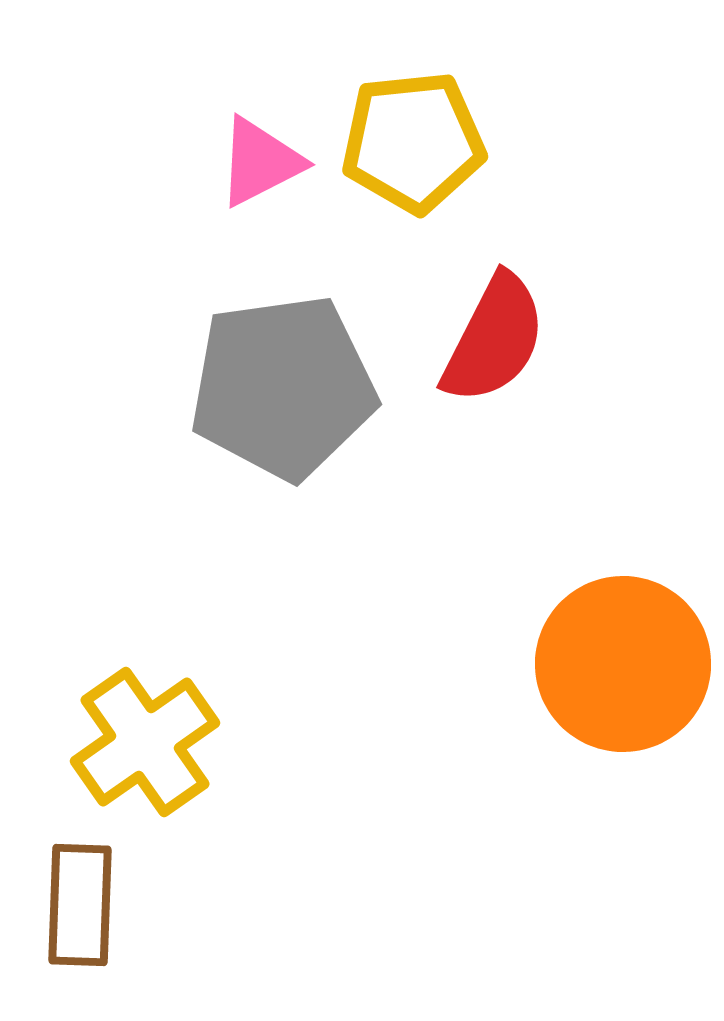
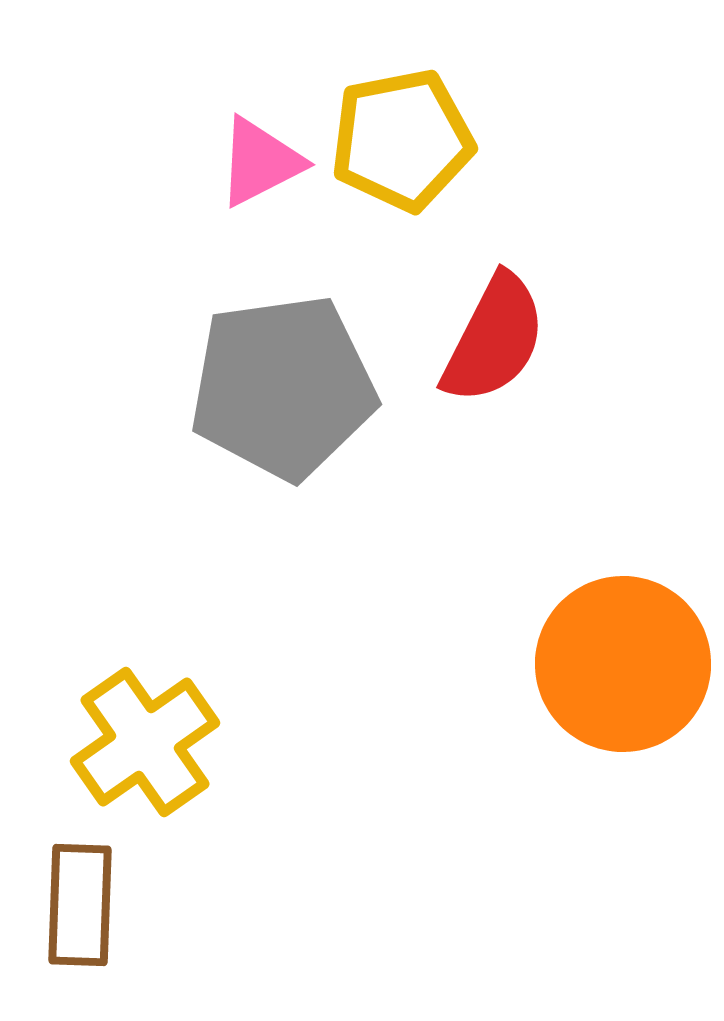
yellow pentagon: moved 11 px left, 2 px up; rotated 5 degrees counterclockwise
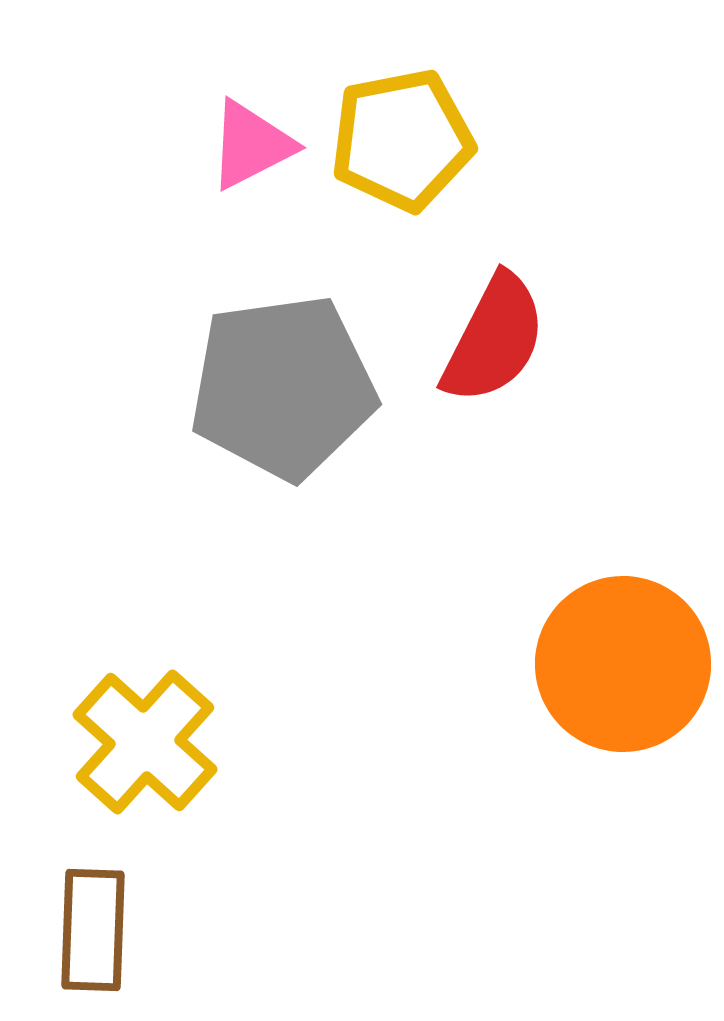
pink triangle: moved 9 px left, 17 px up
yellow cross: rotated 13 degrees counterclockwise
brown rectangle: moved 13 px right, 25 px down
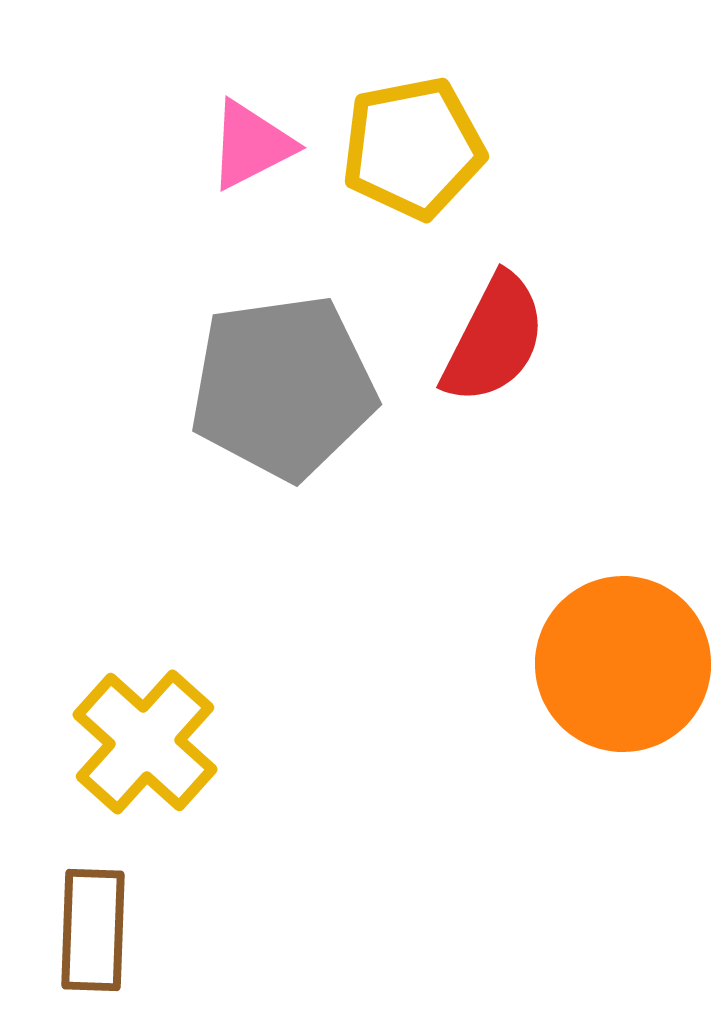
yellow pentagon: moved 11 px right, 8 px down
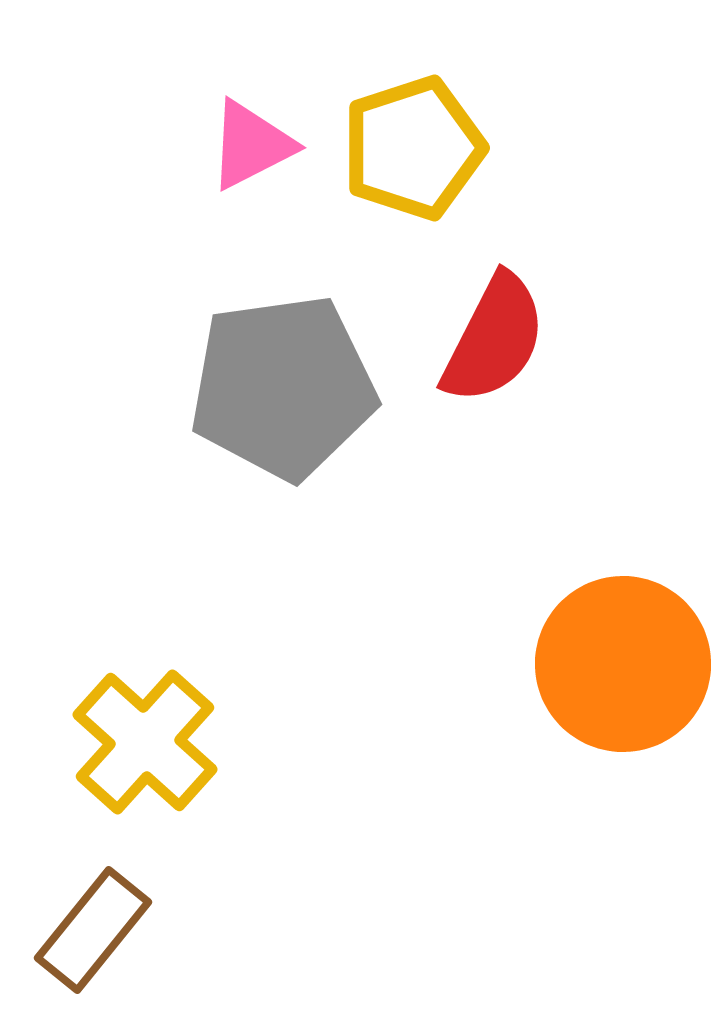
yellow pentagon: rotated 7 degrees counterclockwise
brown rectangle: rotated 37 degrees clockwise
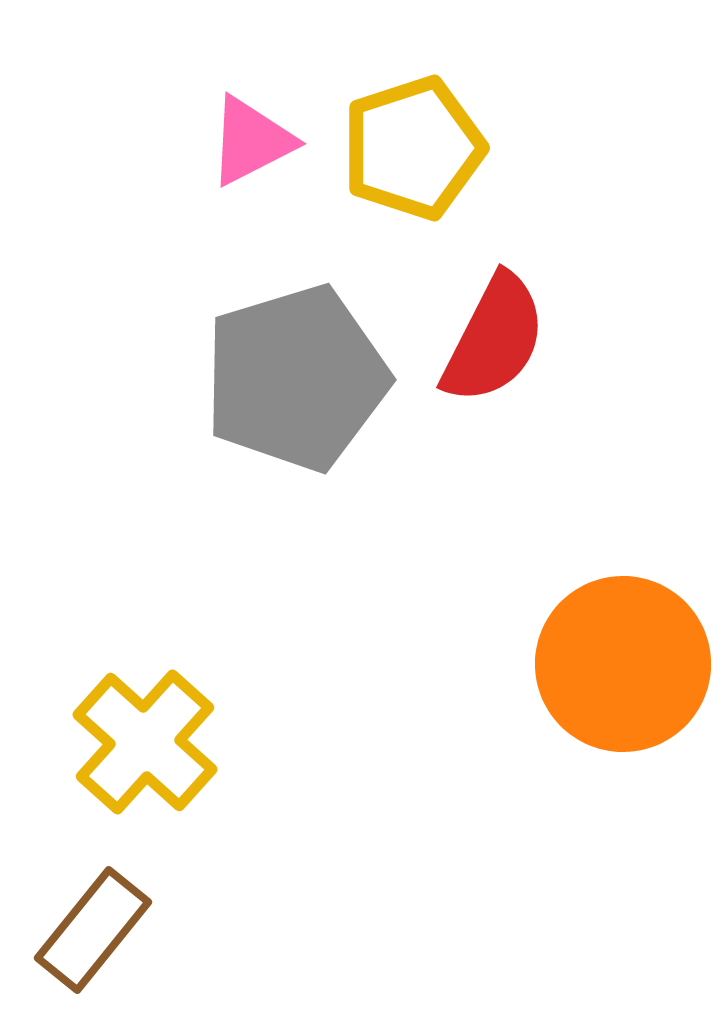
pink triangle: moved 4 px up
gray pentagon: moved 13 px right, 9 px up; rotated 9 degrees counterclockwise
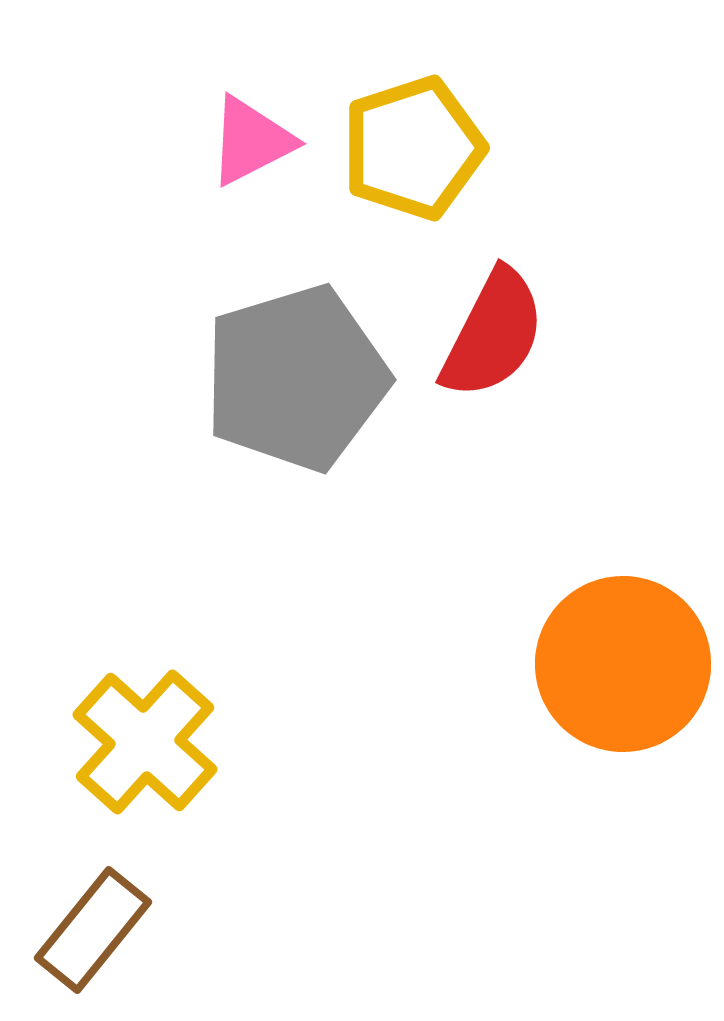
red semicircle: moved 1 px left, 5 px up
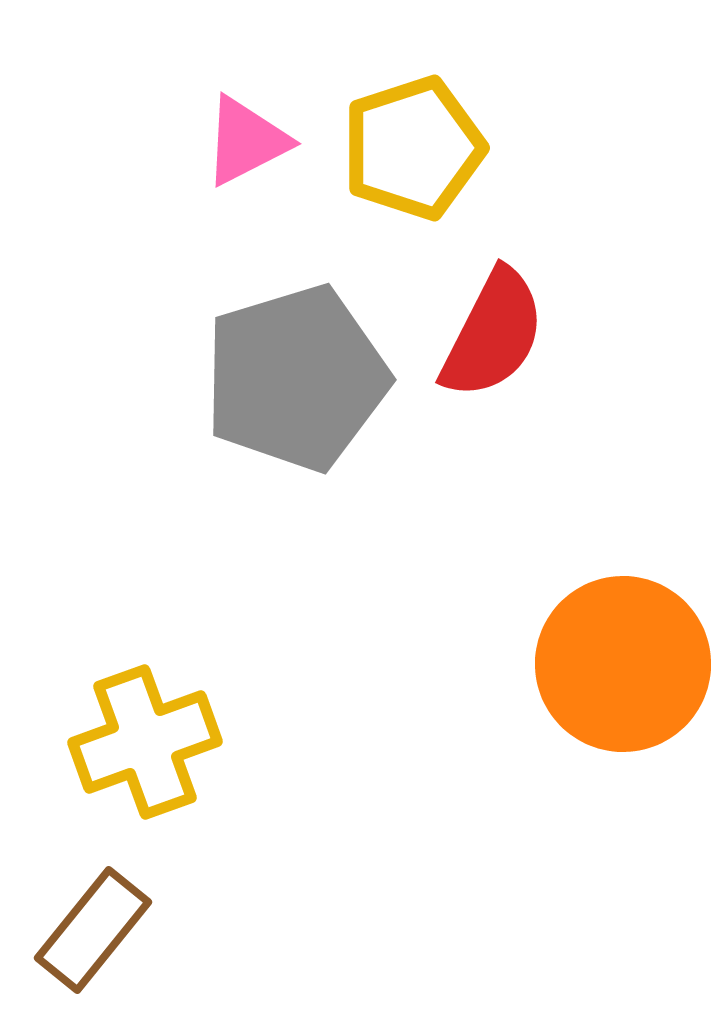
pink triangle: moved 5 px left
yellow cross: rotated 28 degrees clockwise
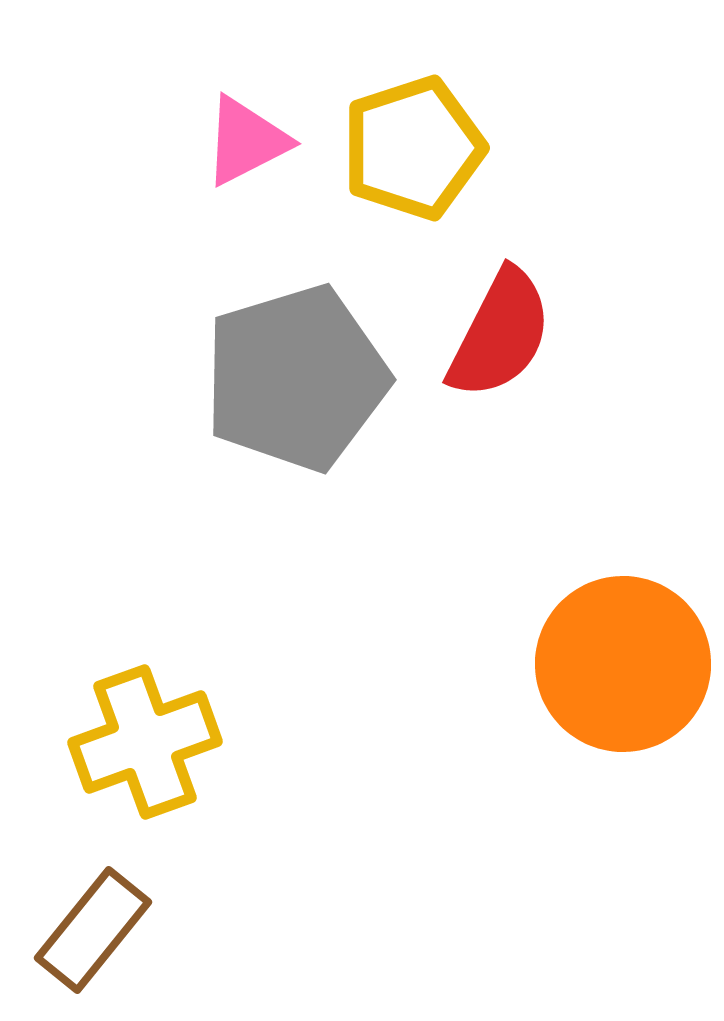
red semicircle: moved 7 px right
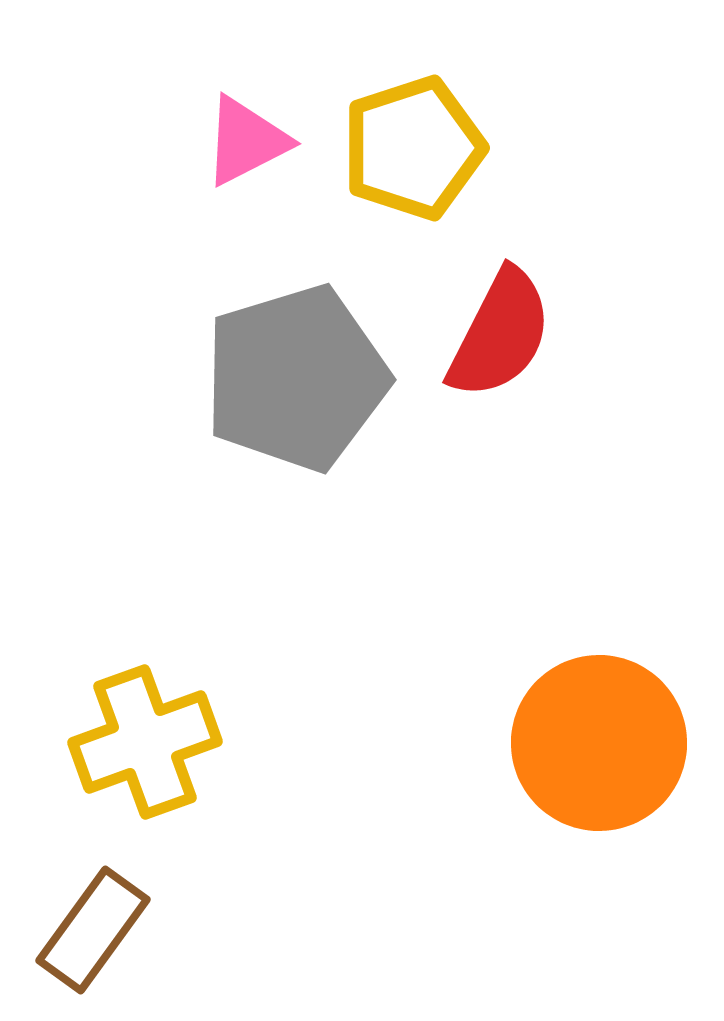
orange circle: moved 24 px left, 79 px down
brown rectangle: rotated 3 degrees counterclockwise
